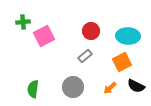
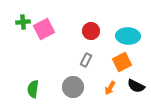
pink square: moved 7 px up
gray rectangle: moved 1 px right, 4 px down; rotated 24 degrees counterclockwise
orange arrow: rotated 16 degrees counterclockwise
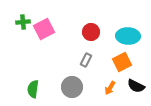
red circle: moved 1 px down
gray circle: moved 1 px left
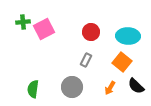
orange square: rotated 24 degrees counterclockwise
black semicircle: rotated 18 degrees clockwise
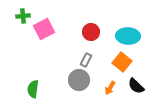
green cross: moved 6 px up
gray circle: moved 7 px right, 7 px up
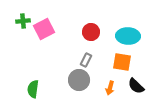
green cross: moved 5 px down
orange square: rotated 30 degrees counterclockwise
orange arrow: rotated 16 degrees counterclockwise
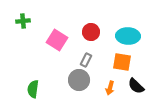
pink square: moved 13 px right, 11 px down; rotated 30 degrees counterclockwise
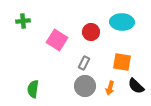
cyan ellipse: moved 6 px left, 14 px up
gray rectangle: moved 2 px left, 3 px down
gray circle: moved 6 px right, 6 px down
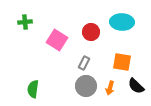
green cross: moved 2 px right, 1 px down
gray circle: moved 1 px right
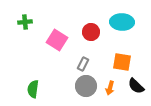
gray rectangle: moved 1 px left, 1 px down
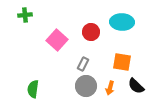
green cross: moved 7 px up
pink square: rotated 10 degrees clockwise
